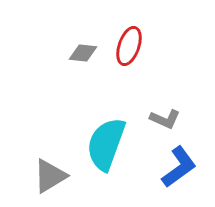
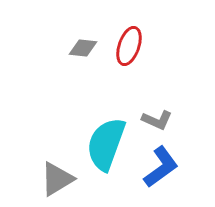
gray diamond: moved 5 px up
gray L-shape: moved 8 px left, 1 px down
blue L-shape: moved 18 px left
gray triangle: moved 7 px right, 3 px down
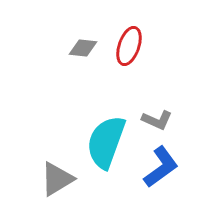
cyan semicircle: moved 2 px up
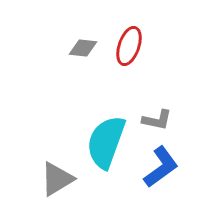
gray L-shape: rotated 12 degrees counterclockwise
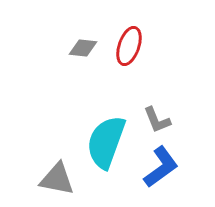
gray L-shape: rotated 56 degrees clockwise
gray triangle: rotated 42 degrees clockwise
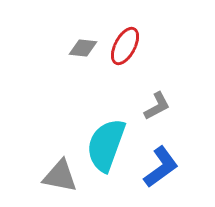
red ellipse: moved 4 px left; rotated 9 degrees clockwise
gray L-shape: moved 14 px up; rotated 96 degrees counterclockwise
cyan semicircle: moved 3 px down
gray triangle: moved 3 px right, 3 px up
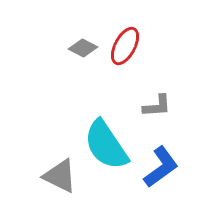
gray diamond: rotated 20 degrees clockwise
gray L-shape: rotated 24 degrees clockwise
cyan semicircle: rotated 54 degrees counterclockwise
gray triangle: rotated 15 degrees clockwise
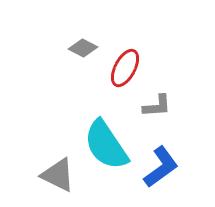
red ellipse: moved 22 px down
gray triangle: moved 2 px left, 1 px up
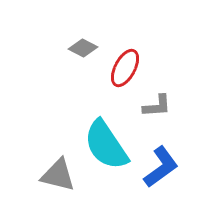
gray triangle: rotated 12 degrees counterclockwise
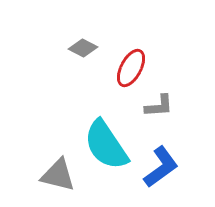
red ellipse: moved 6 px right
gray L-shape: moved 2 px right
